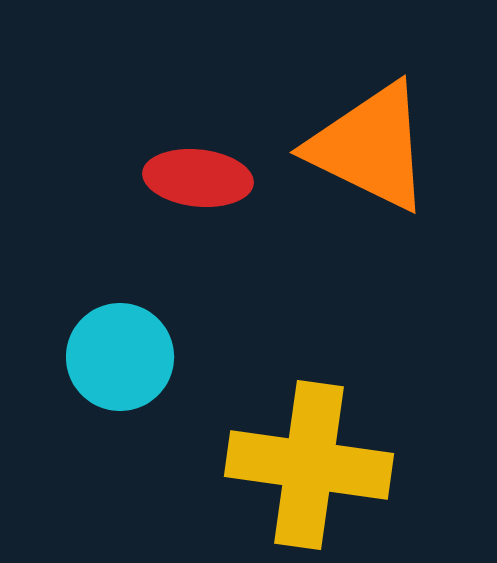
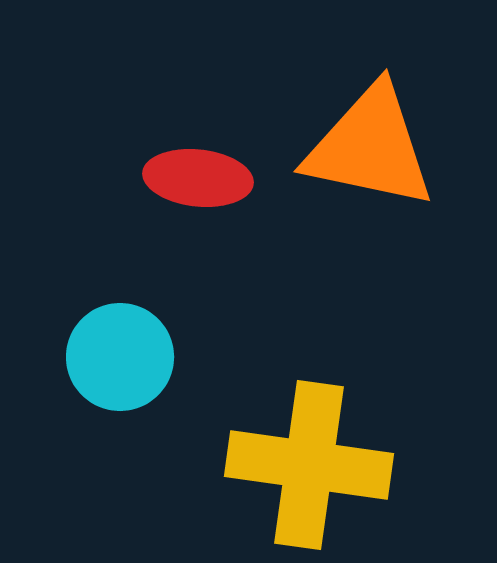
orange triangle: rotated 14 degrees counterclockwise
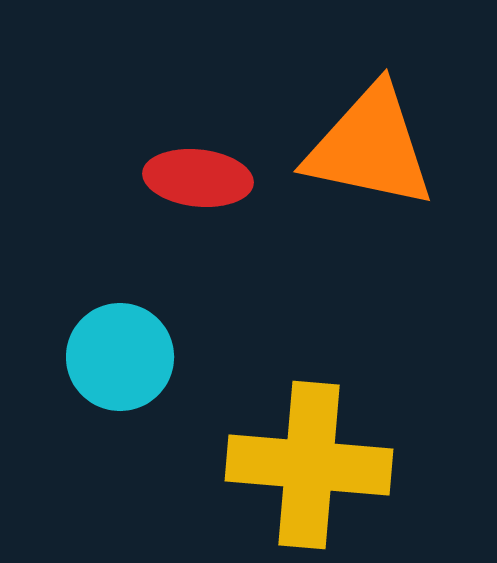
yellow cross: rotated 3 degrees counterclockwise
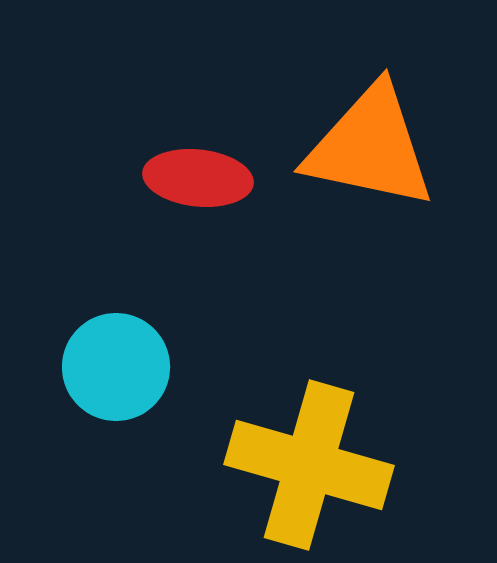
cyan circle: moved 4 px left, 10 px down
yellow cross: rotated 11 degrees clockwise
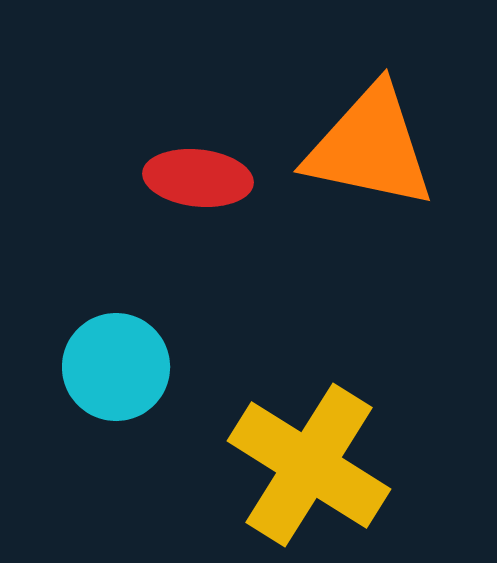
yellow cross: rotated 16 degrees clockwise
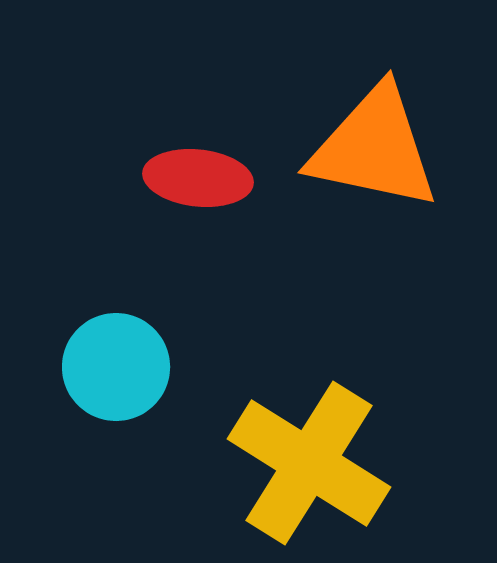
orange triangle: moved 4 px right, 1 px down
yellow cross: moved 2 px up
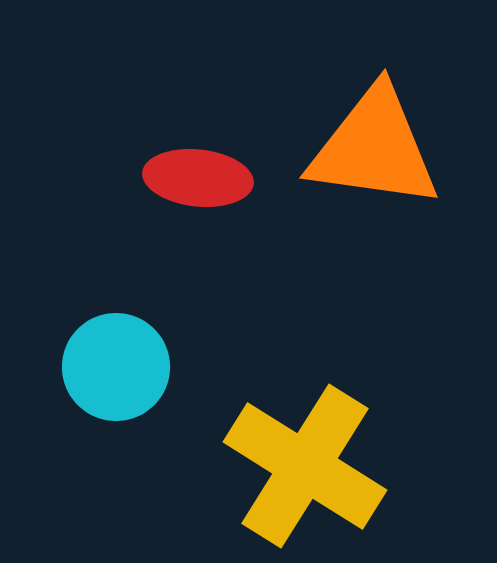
orange triangle: rotated 4 degrees counterclockwise
yellow cross: moved 4 px left, 3 px down
